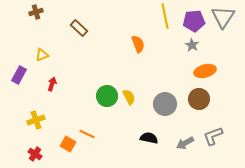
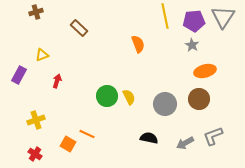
red arrow: moved 5 px right, 3 px up
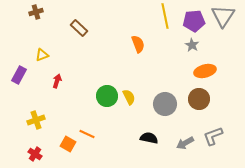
gray triangle: moved 1 px up
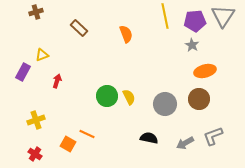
purple pentagon: moved 1 px right
orange semicircle: moved 12 px left, 10 px up
purple rectangle: moved 4 px right, 3 px up
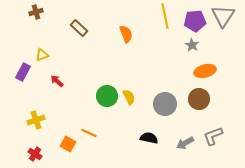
red arrow: rotated 64 degrees counterclockwise
orange line: moved 2 px right, 1 px up
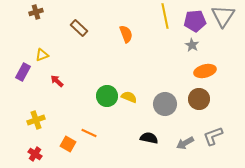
yellow semicircle: rotated 42 degrees counterclockwise
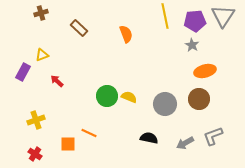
brown cross: moved 5 px right, 1 px down
orange square: rotated 28 degrees counterclockwise
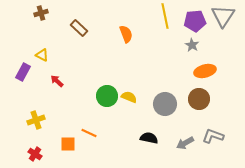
yellow triangle: rotated 48 degrees clockwise
gray L-shape: rotated 40 degrees clockwise
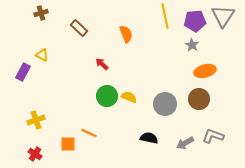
red arrow: moved 45 px right, 17 px up
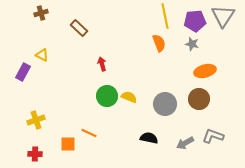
orange semicircle: moved 33 px right, 9 px down
gray star: moved 1 px up; rotated 16 degrees counterclockwise
red arrow: rotated 32 degrees clockwise
red cross: rotated 32 degrees counterclockwise
